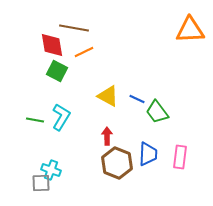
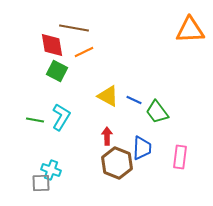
blue line: moved 3 px left, 1 px down
blue trapezoid: moved 6 px left, 6 px up
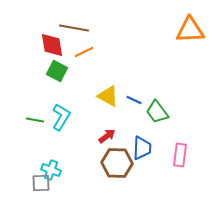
red arrow: rotated 54 degrees clockwise
pink rectangle: moved 2 px up
brown hexagon: rotated 20 degrees counterclockwise
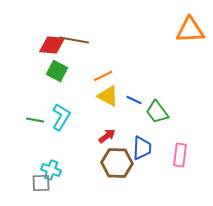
brown line: moved 12 px down
red diamond: rotated 76 degrees counterclockwise
orange line: moved 19 px right, 24 px down
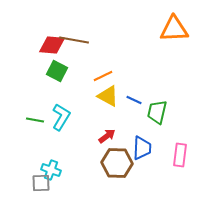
orange triangle: moved 16 px left, 1 px up
green trapezoid: rotated 50 degrees clockwise
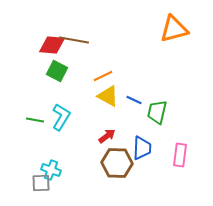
orange triangle: rotated 12 degrees counterclockwise
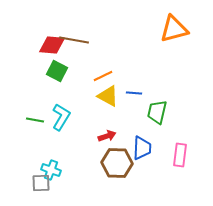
blue line: moved 7 px up; rotated 21 degrees counterclockwise
red arrow: rotated 18 degrees clockwise
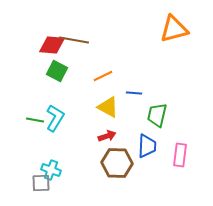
yellow triangle: moved 11 px down
green trapezoid: moved 3 px down
cyan L-shape: moved 6 px left, 1 px down
blue trapezoid: moved 5 px right, 2 px up
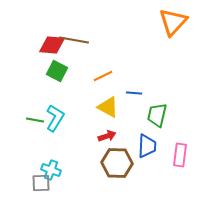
orange triangle: moved 1 px left, 7 px up; rotated 32 degrees counterclockwise
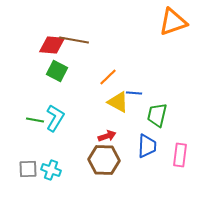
orange triangle: rotated 28 degrees clockwise
orange line: moved 5 px right, 1 px down; rotated 18 degrees counterclockwise
yellow triangle: moved 10 px right, 5 px up
brown hexagon: moved 13 px left, 3 px up
gray square: moved 13 px left, 14 px up
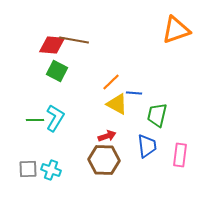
orange triangle: moved 3 px right, 8 px down
orange line: moved 3 px right, 5 px down
yellow triangle: moved 1 px left, 2 px down
green line: rotated 12 degrees counterclockwise
blue trapezoid: rotated 10 degrees counterclockwise
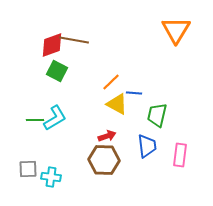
orange triangle: rotated 40 degrees counterclockwise
red diamond: rotated 24 degrees counterclockwise
cyan L-shape: rotated 28 degrees clockwise
cyan cross: moved 7 px down; rotated 12 degrees counterclockwise
